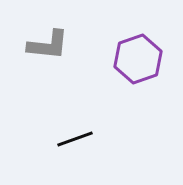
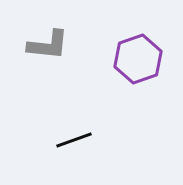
black line: moved 1 px left, 1 px down
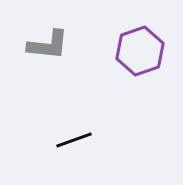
purple hexagon: moved 2 px right, 8 px up
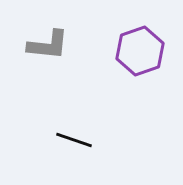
black line: rotated 39 degrees clockwise
